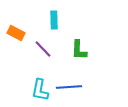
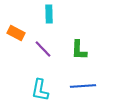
cyan rectangle: moved 5 px left, 6 px up
blue line: moved 14 px right, 1 px up
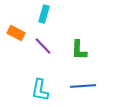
cyan rectangle: moved 5 px left; rotated 18 degrees clockwise
purple line: moved 3 px up
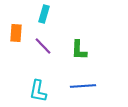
orange rectangle: rotated 66 degrees clockwise
cyan L-shape: moved 2 px left, 1 px down
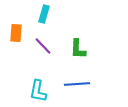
green L-shape: moved 1 px left, 1 px up
blue line: moved 6 px left, 2 px up
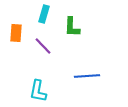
green L-shape: moved 6 px left, 22 px up
blue line: moved 10 px right, 8 px up
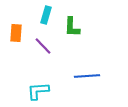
cyan rectangle: moved 2 px right, 1 px down
cyan L-shape: rotated 75 degrees clockwise
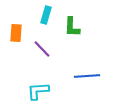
purple line: moved 1 px left, 3 px down
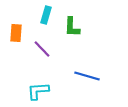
blue line: rotated 20 degrees clockwise
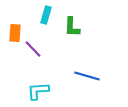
orange rectangle: moved 1 px left
purple line: moved 9 px left
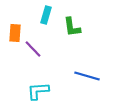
green L-shape: rotated 10 degrees counterclockwise
